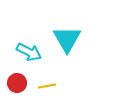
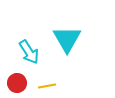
cyan arrow: rotated 30 degrees clockwise
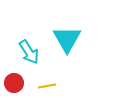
red circle: moved 3 px left
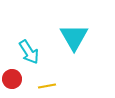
cyan triangle: moved 7 px right, 2 px up
red circle: moved 2 px left, 4 px up
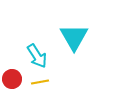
cyan arrow: moved 8 px right, 4 px down
yellow line: moved 7 px left, 4 px up
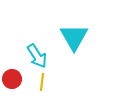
yellow line: moved 2 px right; rotated 72 degrees counterclockwise
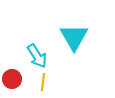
yellow line: moved 1 px right
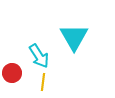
cyan arrow: moved 2 px right
red circle: moved 6 px up
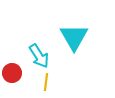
yellow line: moved 3 px right
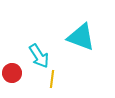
cyan triangle: moved 7 px right; rotated 40 degrees counterclockwise
yellow line: moved 6 px right, 3 px up
